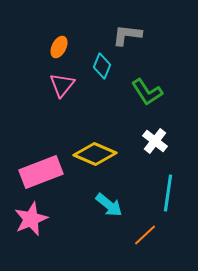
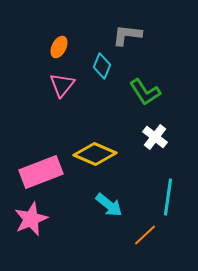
green L-shape: moved 2 px left
white cross: moved 4 px up
cyan line: moved 4 px down
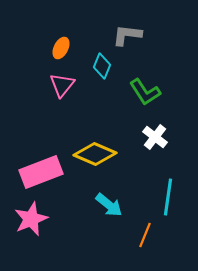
orange ellipse: moved 2 px right, 1 px down
orange line: rotated 25 degrees counterclockwise
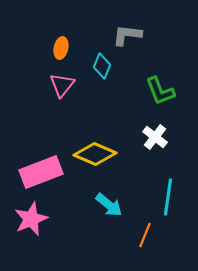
orange ellipse: rotated 15 degrees counterclockwise
green L-shape: moved 15 px right, 1 px up; rotated 12 degrees clockwise
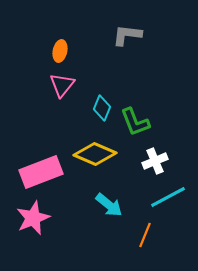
orange ellipse: moved 1 px left, 3 px down
cyan diamond: moved 42 px down
green L-shape: moved 25 px left, 31 px down
white cross: moved 24 px down; rotated 30 degrees clockwise
cyan line: rotated 54 degrees clockwise
pink star: moved 2 px right, 1 px up
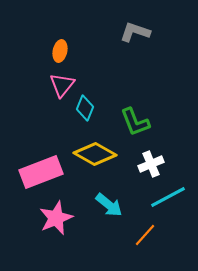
gray L-shape: moved 8 px right, 3 px up; rotated 12 degrees clockwise
cyan diamond: moved 17 px left
yellow diamond: rotated 6 degrees clockwise
white cross: moved 4 px left, 3 px down
pink star: moved 23 px right
orange line: rotated 20 degrees clockwise
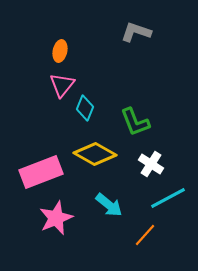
gray L-shape: moved 1 px right
white cross: rotated 35 degrees counterclockwise
cyan line: moved 1 px down
